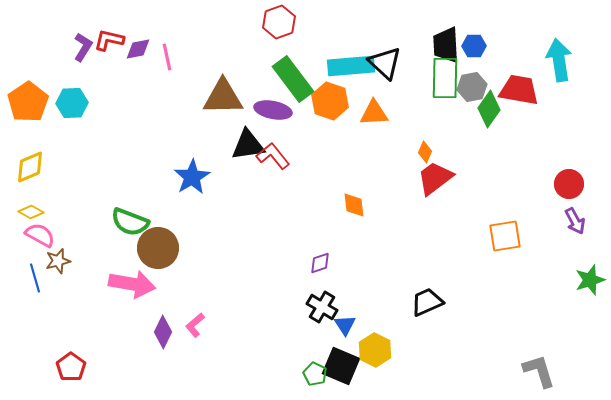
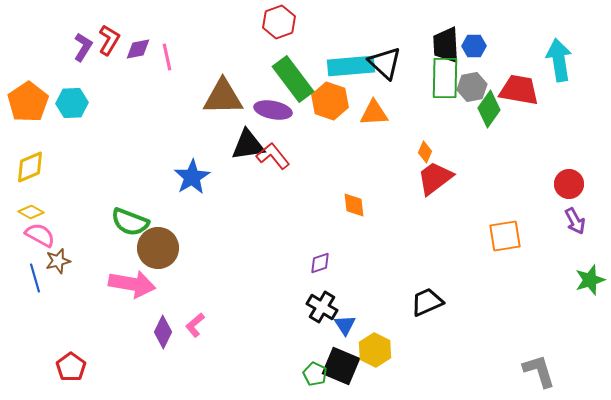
red L-shape at (109, 40): rotated 108 degrees clockwise
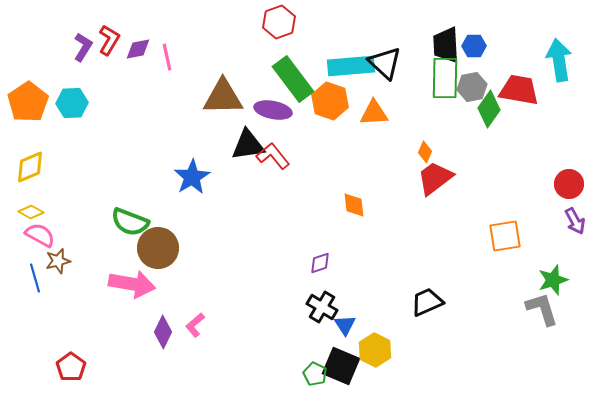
green star at (590, 280): moved 37 px left
gray L-shape at (539, 371): moved 3 px right, 62 px up
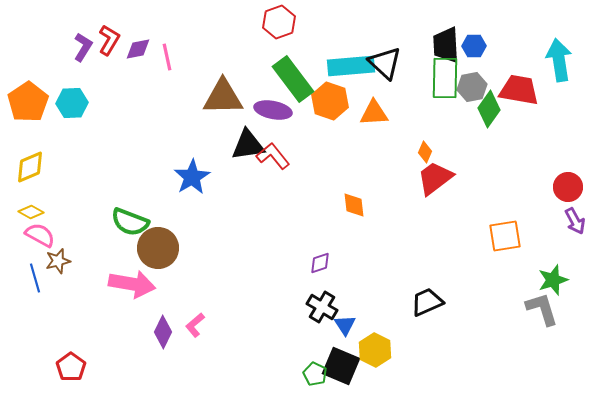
red circle at (569, 184): moved 1 px left, 3 px down
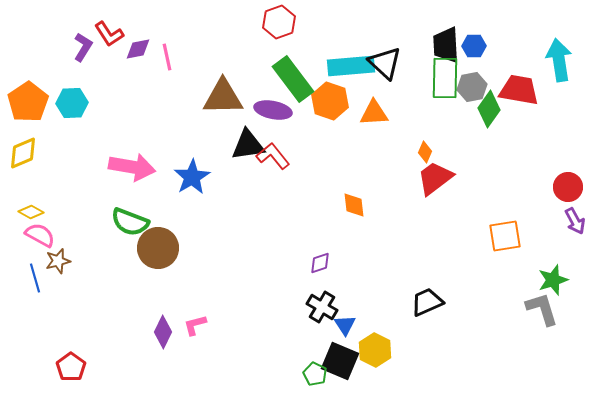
red L-shape at (109, 40): moved 6 px up; rotated 116 degrees clockwise
yellow diamond at (30, 167): moved 7 px left, 14 px up
pink arrow at (132, 284): moved 117 px up
pink L-shape at (195, 325): rotated 25 degrees clockwise
black square at (341, 366): moved 1 px left, 5 px up
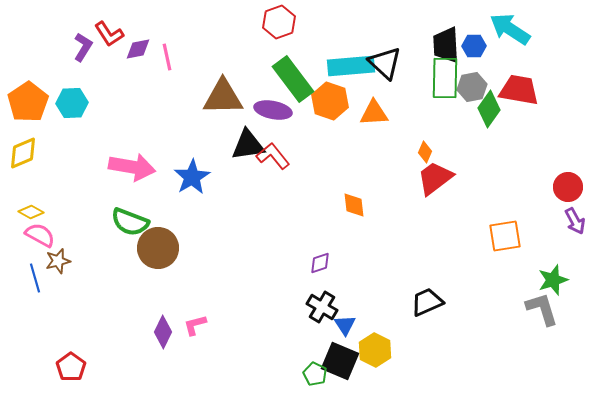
cyan arrow at (559, 60): moved 49 px left, 31 px up; rotated 48 degrees counterclockwise
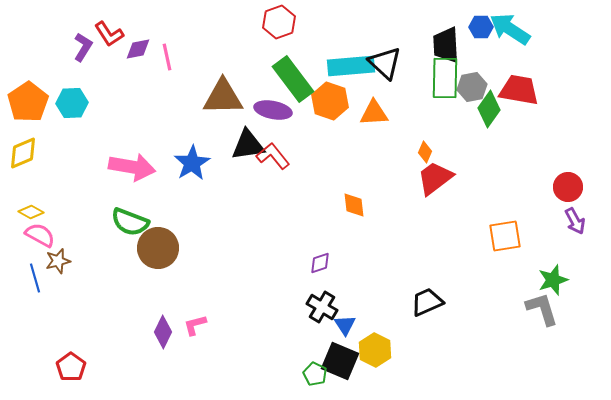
blue hexagon at (474, 46): moved 7 px right, 19 px up
blue star at (192, 177): moved 14 px up
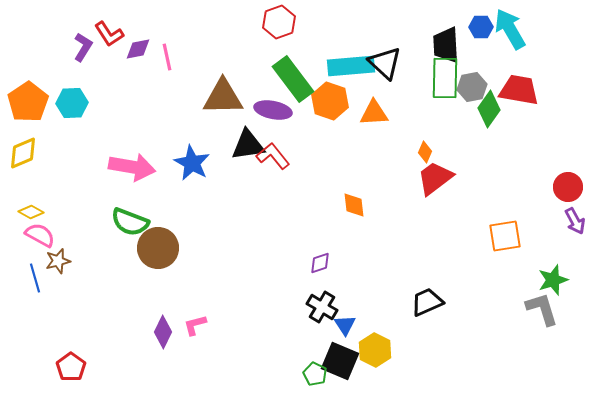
cyan arrow at (510, 29): rotated 27 degrees clockwise
blue star at (192, 163): rotated 12 degrees counterclockwise
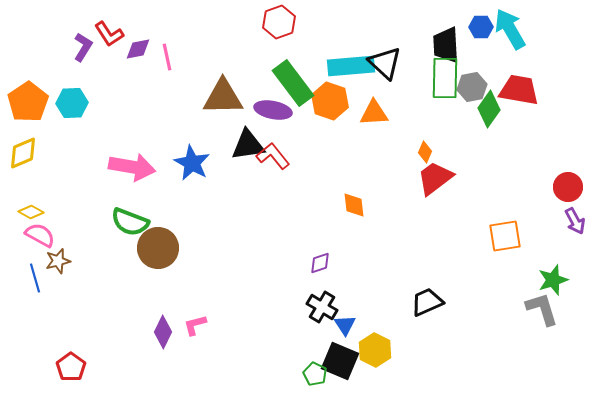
green rectangle at (293, 79): moved 4 px down
